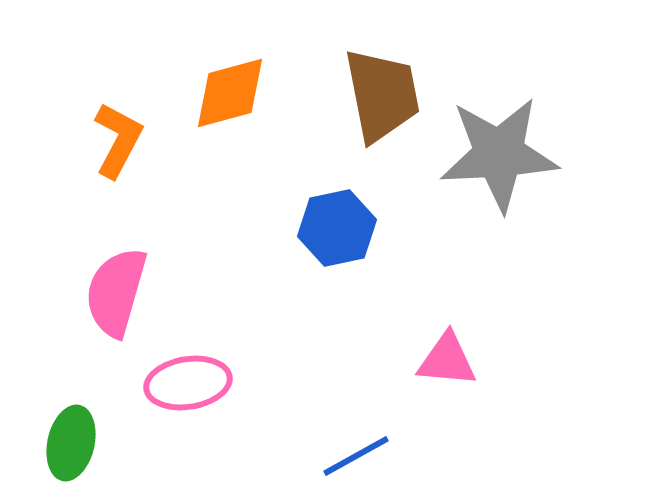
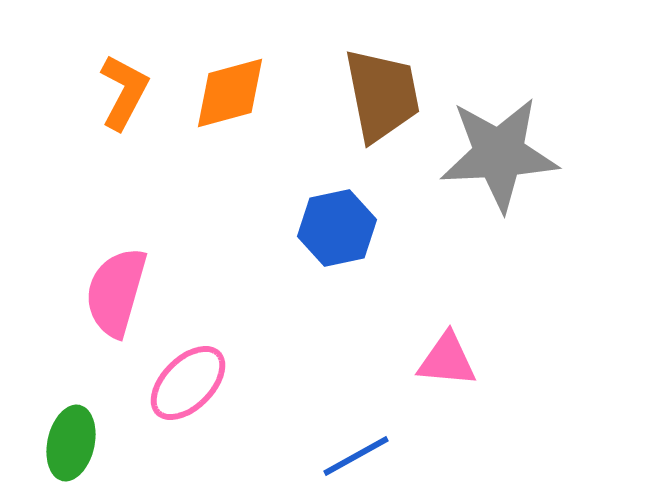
orange L-shape: moved 6 px right, 48 px up
pink ellipse: rotated 36 degrees counterclockwise
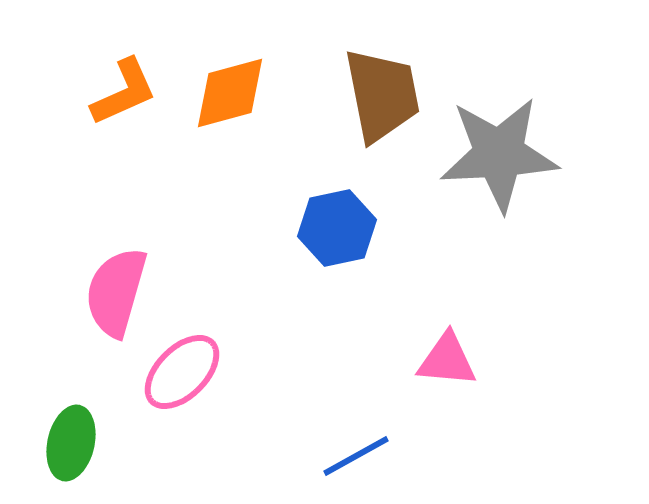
orange L-shape: rotated 38 degrees clockwise
pink ellipse: moved 6 px left, 11 px up
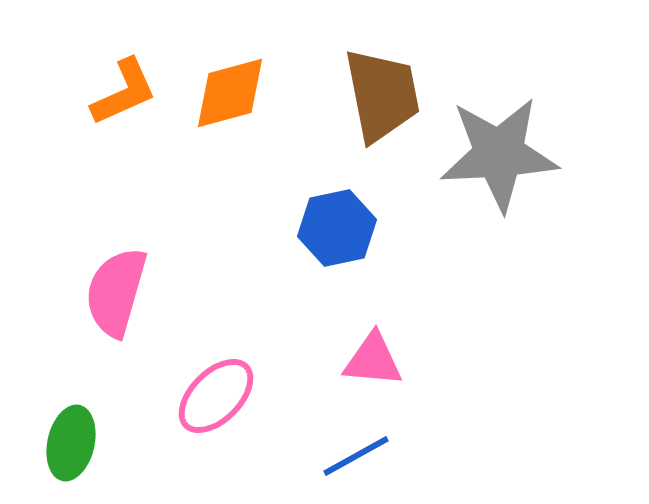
pink triangle: moved 74 px left
pink ellipse: moved 34 px right, 24 px down
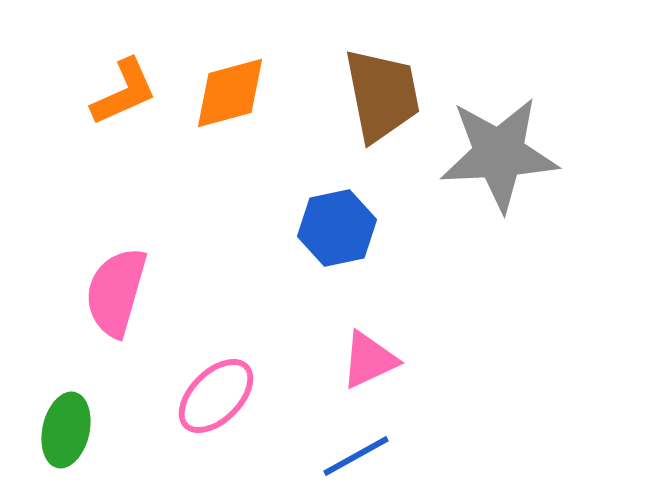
pink triangle: moved 4 px left; rotated 30 degrees counterclockwise
green ellipse: moved 5 px left, 13 px up
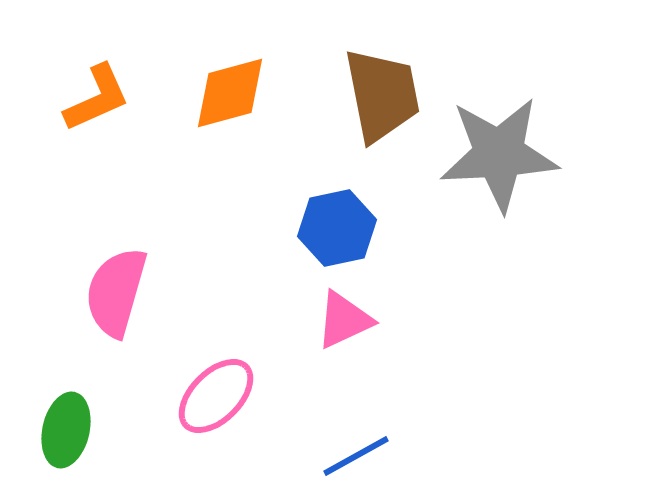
orange L-shape: moved 27 px left, 6 px down
pink triangle: moved 25 px left, 40 px up
